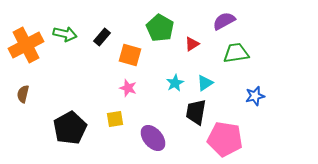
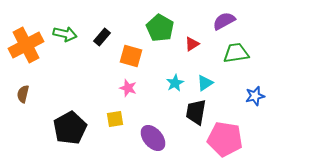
orange square: moved 1 px right, 1 px down
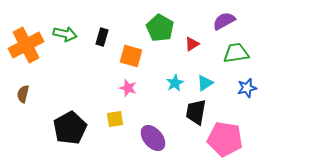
black rectangle: rotated 24 degrees counterclockwise
blue star: moved 8 px left, 8 px up
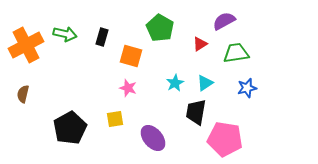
red triangle: moved 8 px right
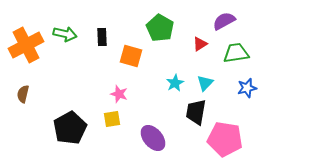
black rectangle: rotated 18 degrees counterclockwise
cyan triangle: rotated 12 degrees counterclockwise
pink star: moved 9 px left, 6 px down
yellow square: moved 3 px left
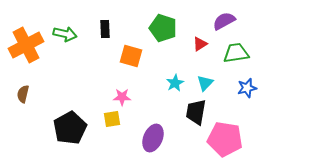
green pentagon: moved 3 px right; rotated 12 degrees counterclockwise
black rectangle: moved 3 px right, 8 px up
pink star: moved 3 px right, 3 px down; rotated 18 degrees counterclockwise
purple ellipse: rotated 64 degrees clockwise
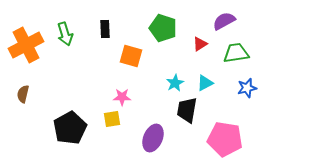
green arrow: rotated 60 degrees clockwise
cyan triangle: rotated 18 degrees clockwise
black trapezoid: moved 9 px left, 2 px up
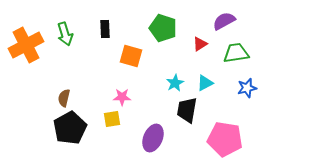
brown semicircle: moved 41 px right, 4 px down
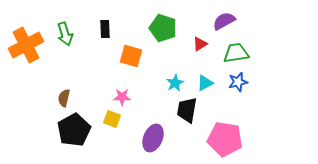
blue star: moved 9 px left, 6 px up
yellow square: rotated 30 degrees clockwise
black pentagon: moved 4 px right, 2 px down
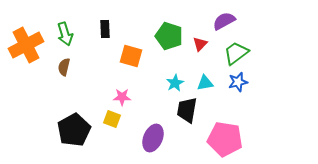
green pentagon: moved 6 px right, 8 px down
red triangle: rotated 14 degrees counterclockwise
green trapezoid: rotated 28 degrees counterclockwise
cyan triangle: rotated 18 degrees clockwise
brown semicircle: moved 31 px up
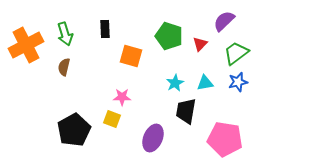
purple semicircle: rotated 15 degrees counterclockwise
black trapezoid: moved 1 px left, 1 px down
